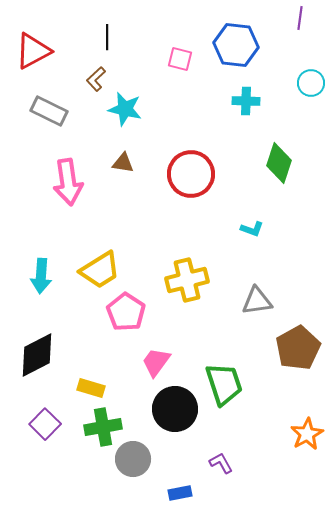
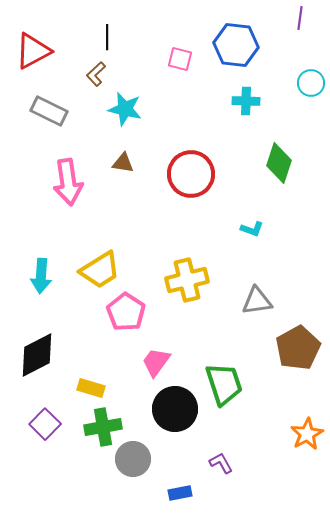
brown L-shape: moved 5 px up
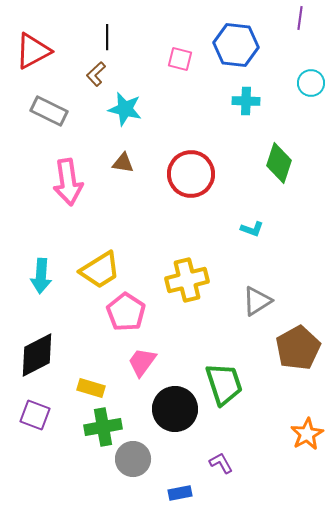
gray triangle: rotated 24 degrees counterclockwise
pink trapezoid: moved 14 px left
purple square: moved 10 px left, 9 px up; rotated 24 degrees counterclockwise
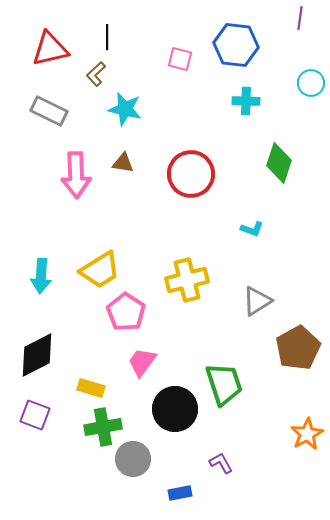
red triangle: moved 17 px right, 2 px up; rotated 15 degrees clockwise
pink arrow: moved 8 px right, 7 px up; rotated 6 degrees clockwise
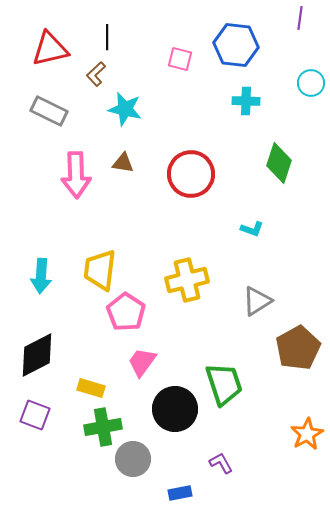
yellow trapezoid: rotated 129 degrees clockwise
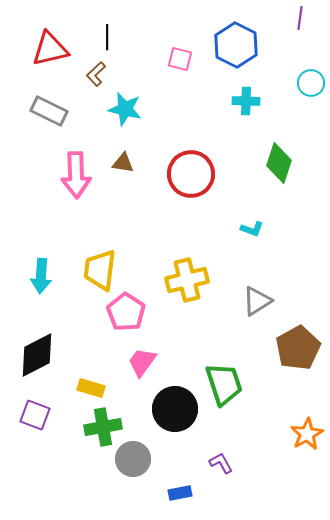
blue hexagon: rotated 21 degrees clockwise
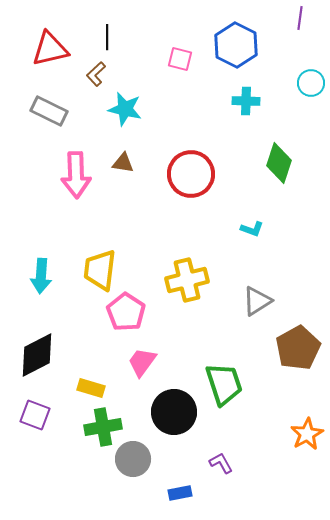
black circle: moved 1 px left, 3 px down
